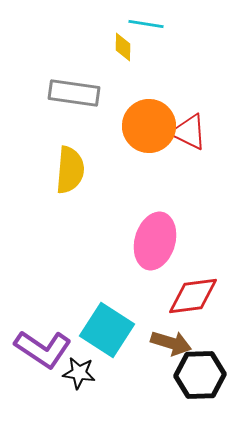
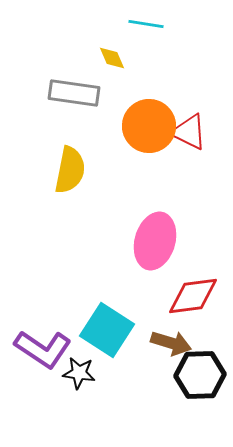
yellow diamond: moved 11 px left, 11 px down; rotated 24 degrees counterclockwise
yellow semicircle: rotated 6 degrees clockwise
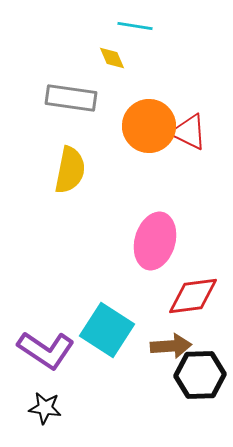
cyan line: moved 11 px left, 2 px down
gray rectangle: moved 3 px left, 5 px down
brown arrow: moved 3 px down; rotated 21 degrees counterclockwise
purple L-shape: moved 3 px right, 1 px down
black star: moved 34 px left, 35 px down
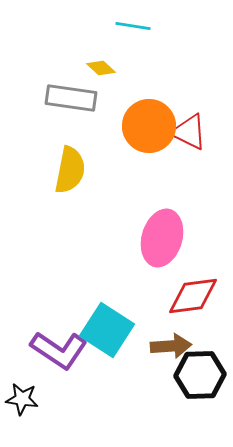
cyan line: moved 2 px left
yellow diamond: moved 11 px left, 10 px down; rotated 24 degrees counterclockwise
pink ellipse: moved 7 px right, 3 px up
purple L-shape: moved 13 px right
black star: moved 23 px left, 9 px up
